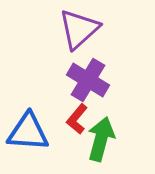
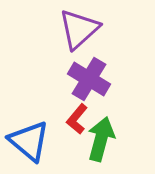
purple cross: moved 1 px right, 1 px up
blue triangle: moved 1 px right, 9 px down; rotated 36 degrees clockwise
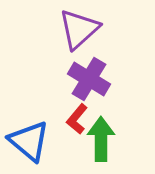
green arrow: rotated 15 degrees counterclockwise
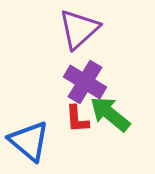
purple cross: moved 4 px left, 3 px down
red L-shape: rotated 44 degrees counterclockwise
green arrow: moved 9 px right, 25 px up; rotated 51 degrees counterclockwise
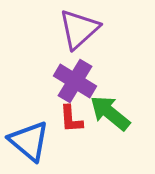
purple cross: moved 10 px left, 1 px up
green arrow: moved 1 px up
red L-shape: moved 6 px left
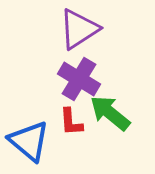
purple triangle: rotated 9 degrees clockwise
purple cross: moved 4 px right, 2 px up
red L-shape: moved 3 px down
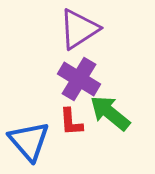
blue triangle: rotated 9 degrees clockwise
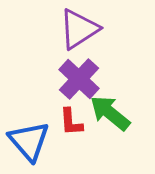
purple cross: rotated 12 degrees clockwise
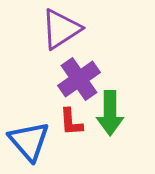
purple triangle: moved 18 px left
purple cross: rotated 12 degrees clockwise
green arrow: rotated 129 degrees counterclockwise
